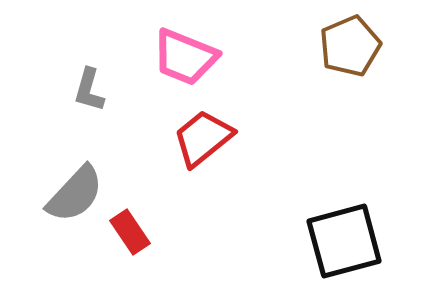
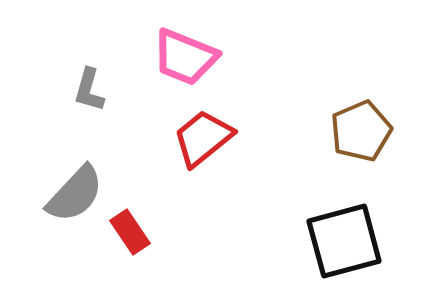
brown pentagon: moved 11 px right, 85 px down
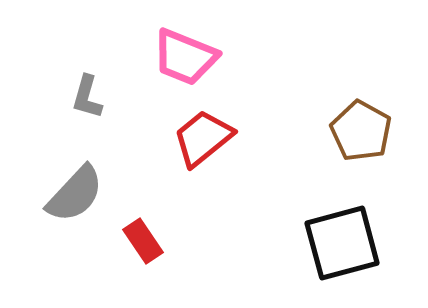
gray L-shape: moved 2 px left, 7 px down
brown pentagon: rotated 20 degrees counterclockwise
red rectangle: moved 13 px right, 9 px down
black square: moved 2 px left, 2 px down
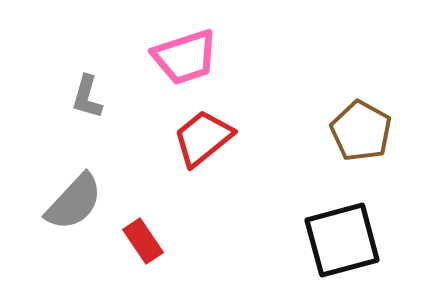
pink trapezoid: rotated 40 degrees counterclockwise
gray semicircle: moved 1 px left, 8 px down
black square: moved 3 px up
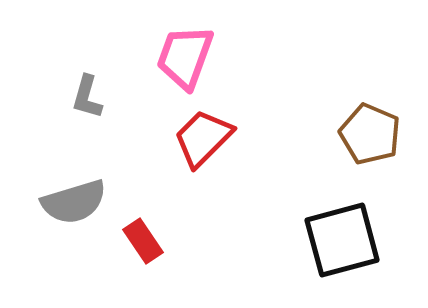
pink trapezoid: rotated 128 degrees clockwise
brown pentagon: moved 9 px right, 3 px down; rotated 6 degrees counterclockwise
red trapezoid: rotated 6 degrees counterclockwise
gray semicircle: rotated 30 degrees clockwise
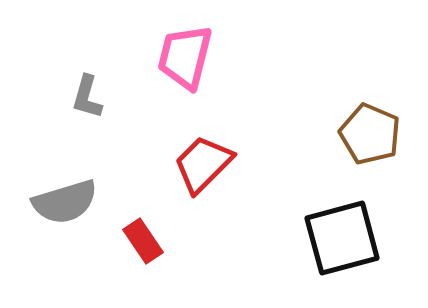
pink trapezoid: rotated 6 degrees counterclockwise
red trapezoid: moved 26 px down
gray semicircle: moved 9 px left
black square: moved 2 px up
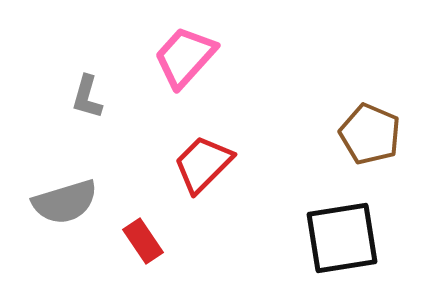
pink trapezoid: rotated 28 degrees clockwise
black square: rotated 6 degrees clockwise
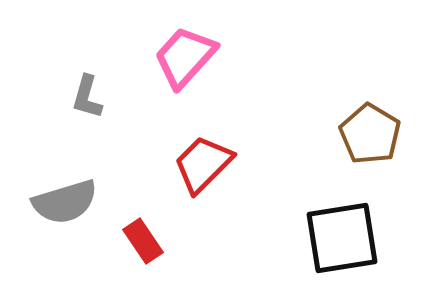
brown pentagon: rotated 8 degrees clockwise
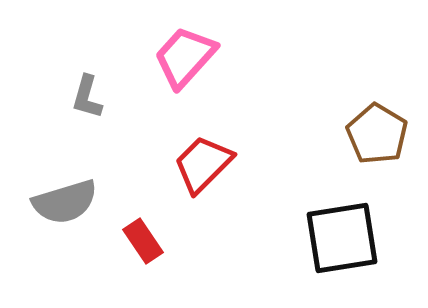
brown pentagon: moved 7 px right
